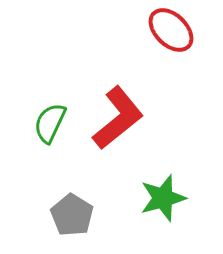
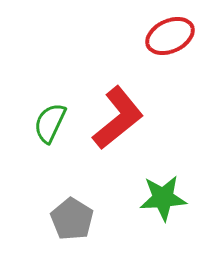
red ellipse: moved 1 px left, 6 px down; rotated 69 degrees counterclockwise
green star: rotated 12 degrees clockwise
gray pentagon: moved 4 px down
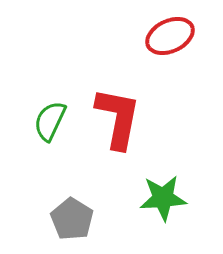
red L-shape: rotated 40 degrees counterclockwise
green semicircle: moved 2 px up
